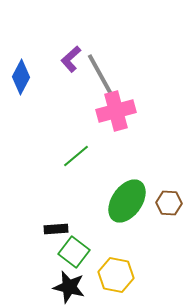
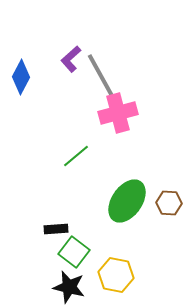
pink cross: moved 2 px right, 2 px down
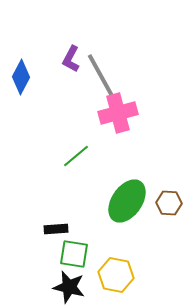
purple L-shape: rotated 20 degrees counterclockwise
green square: moved 2 px down; rotated 28 degrees counterclockwise
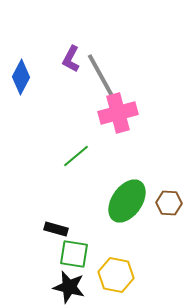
black rectangle: rotated 20 degrees clockwise
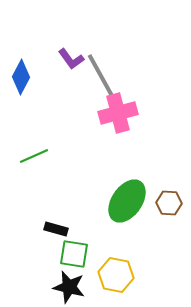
purple L-shape: rotated 64 degrees counterclockwise
green line: moved 42 px left; rotated 16 degrees clockwise
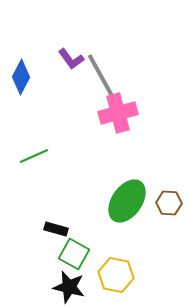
green square: rotated 20 degrees clockwise
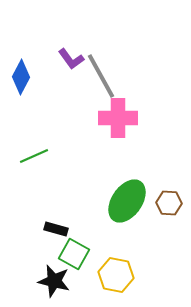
pink cross: moved 5 px down; rotated 15 degrees clockwise
black star: moved 15 px left, 6 px up
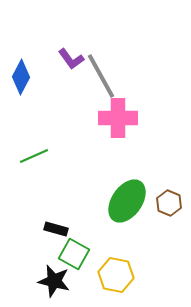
brown hexagon: rotated 20 degrees clockwise
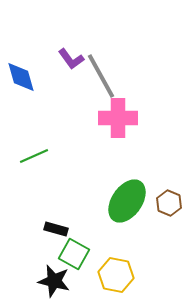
blue diamond: rotated 44 degrees counterclockwise
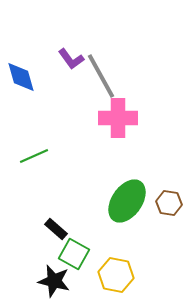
brown hexagon: rotated 15 degrees counterclockwise
black rectangle: rotated 25 degrees clockwise
